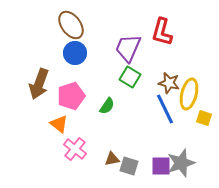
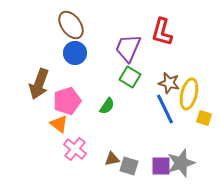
pink pentagon: moved 4 px left, 5 px down
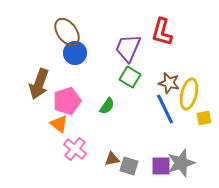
brown ellipse: moved 4 px left, 7 px down
yellow square: rotated 28 degrees counterclockwise
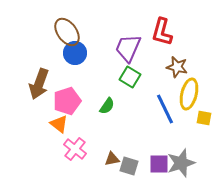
brown star: moved 8 px right, 16 px up
yellow square: rotated 21 degrees clockwise
purple square: moved 2 px left, 2 px up
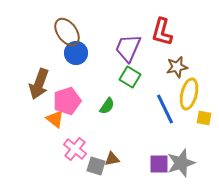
blue circle: moved 1 px right
brown star: rotated 25 degrees counterclockwise
orange triangle: moved 4 px left, 5 px up
gray square: moved 33 px left
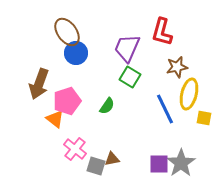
purple trapezoid: moved 1 px left
gray star: rotated 16 degrees counterclockwise
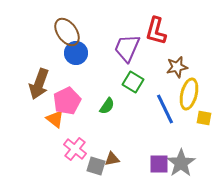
red L-shape: moved 6 px left, 1 px up
green square: moved 3 px right, 5 px down
pink pentagon: rotated 8 degrees counterclockwise
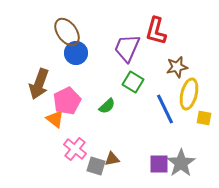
green semicircle: rotated 12 degrees clockwise
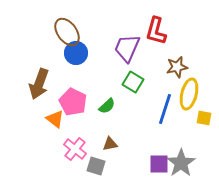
pink pentagon: moved 6 px right, 1 px down; rotated 20 degrees counterclockwise
blue line: rotated 44 degrees clockwise
brown triangle: moved 2 px left, 15 px up
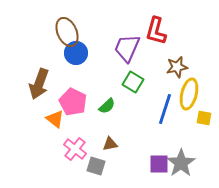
brown ellipse: rotated 12 degrees clockwise
